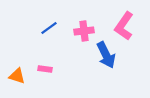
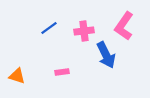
pink rectangle: moved 17 px right, 3 px down; rotated 16 degrees counterclockwise
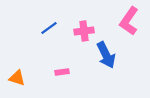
pink L-shape: moved 5 px right, 5 px up
orange triangle: moved 2 px down
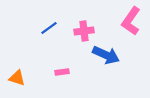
pink L-shape: moved 2 px right
blue arrow: rotated 40 degrees counterclockwise
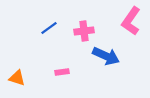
blue arrow: moved 1 px down
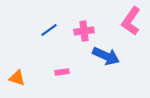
blue line: moved 2 px down
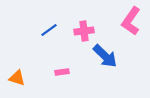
blue arrow: moved 1 px left; rotated 20 degrees clockwise
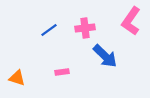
pink cross: moved 1 px right, 3 px up
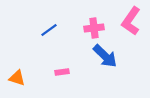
pink cross: moved 9 px right
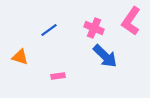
pink cross: rotated 30 degrees clockwise
pink rectangle: moved 4 px left, 4 px down
orange triangle: moved 3 px right, 21 px up
